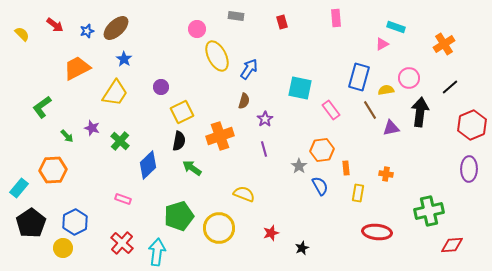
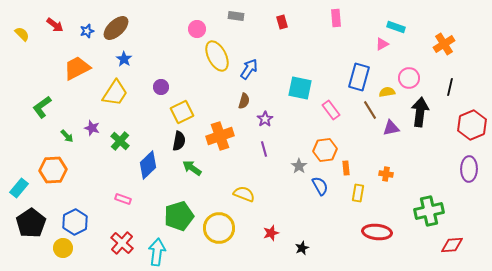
black line at (450, 87): rotated 36 degrees counterclockwise
yellow semicircle at (386, 90): moved 1 px right, 2 px down
orange hexagon at (322, 150): moved 3 px right
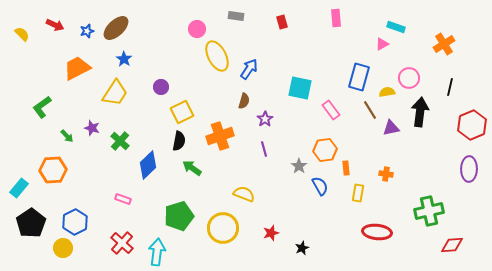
red arrow at (55, 25): rotated 12 degrees counterclockwise
yellow circle at (219, 228): moved 4 px right
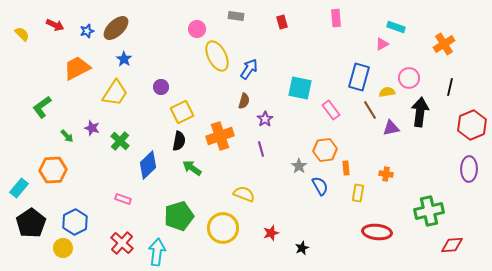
purple line at (264, 149): moved 3 px left
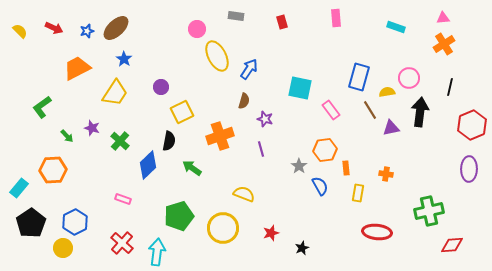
red arrow at (55, 25): moved 1 px left, 3 px down
yellow semicircle at (22, 34): moved 2 px left, 3 px up
pink triangle at (382, 44): moved 61 px right, 26 px up; rotated 24 degrees clockwise
purple star at (265, 119): rotated 21 degrees counterclockwise
black semicircle at (179, 141): moved 10 px left
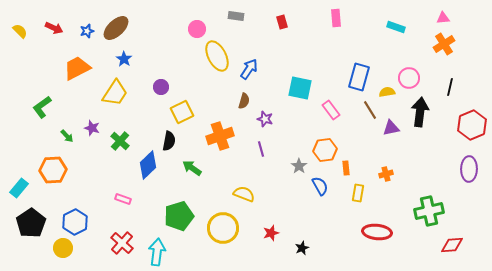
orange cross at (386, 174): rotated 24 degrees counterclockwise
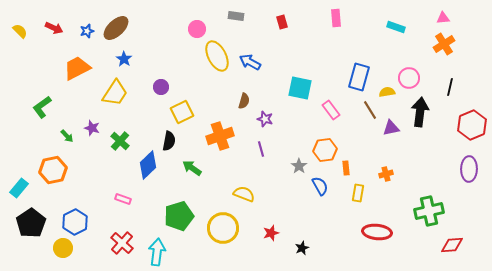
blue arrow at (249, 69): moved 1 px right, 7 px up; rotated 95 degrees counterclockwise
orange hexagon at (53, 170): rotated 8 degrees counterclockwise
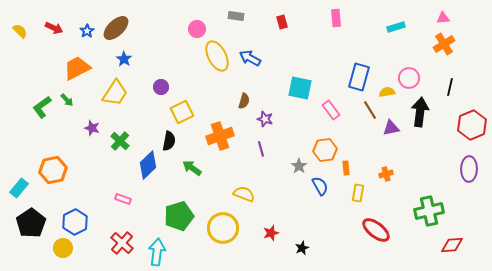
cyan rectangle at (396, 27): rotated 36 degrees counterclockwise
blue star at (87, 31): rotated 16 degrees counterclockwise
blue arrow at (250, 62): moved 4 px up
green arrow at (67, 136): moved 36 px up
red ellipse at (377, 232): moved 1 px left, 2 px up; rotated 32 degrees clockwise
